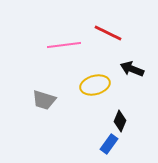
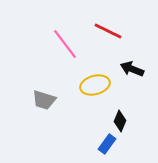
red line: moved 2 px up
pink line: moved 1 px right, 1 px up; rotated 60 degrees clockwise
blue rectangle: moved 2 px left
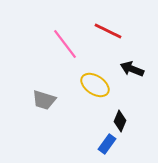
yellow ellipse: rotated 48 degrees clockwise
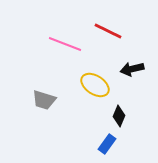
pink line: rotated 32 degrees counterclockwise
black arrow: rotated 35 degrees counterclockwise
black diamond: moved 1 px left, 5 px up
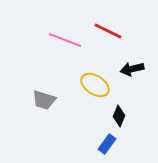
pink line: moved 4 px up
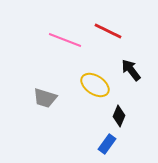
black arrow: moved 1 px left, 1 px down; rotated 65 degrees clockwise
gray trapezoid: moved 1 px right, 2 px up
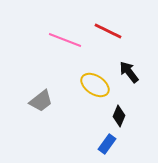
black arrow: moved 2 px left, 2 px down
gray trapezoid: moved 4 px left, 3 px down; rotated 55 degrees counterclockwise
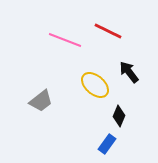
yellow ellipse: rotated 8 degrees clockwise
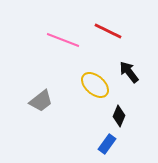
pink line: moved 2 px left
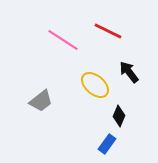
pink line: rotated 12 degrees clockwise
